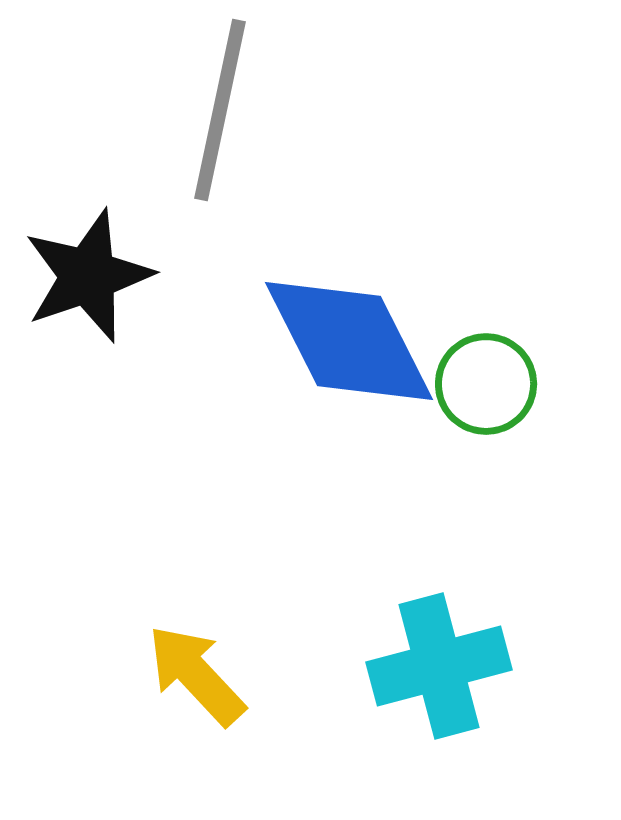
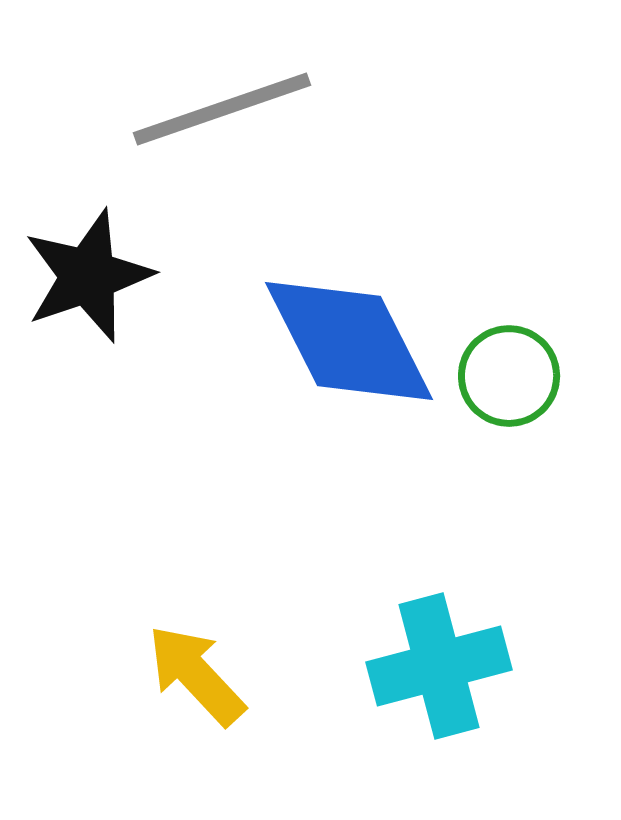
gray line: moved 2 px right, 1 px up; rotated 59 degrees clockwise
green circle: moved 23 px right, 8 px up
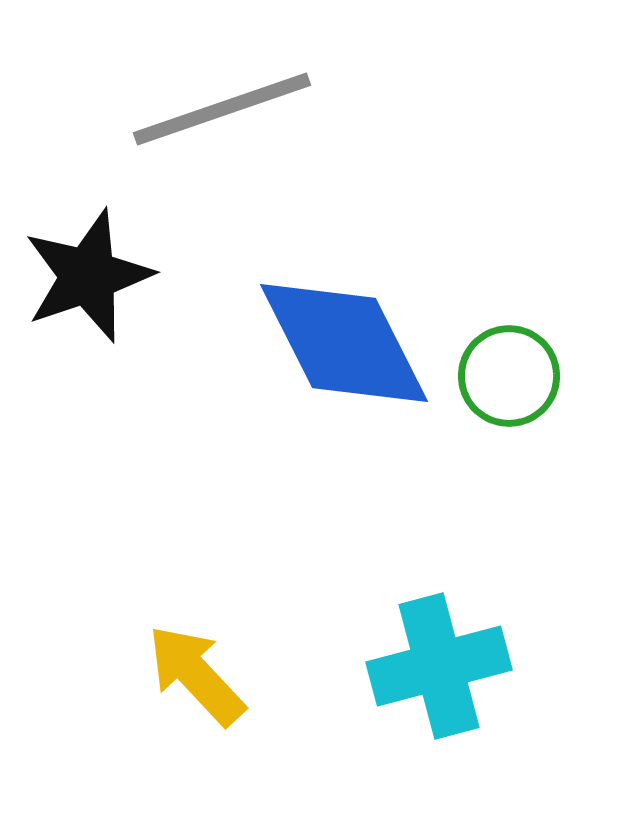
blue diamond: moved 5 px left, 2 px down
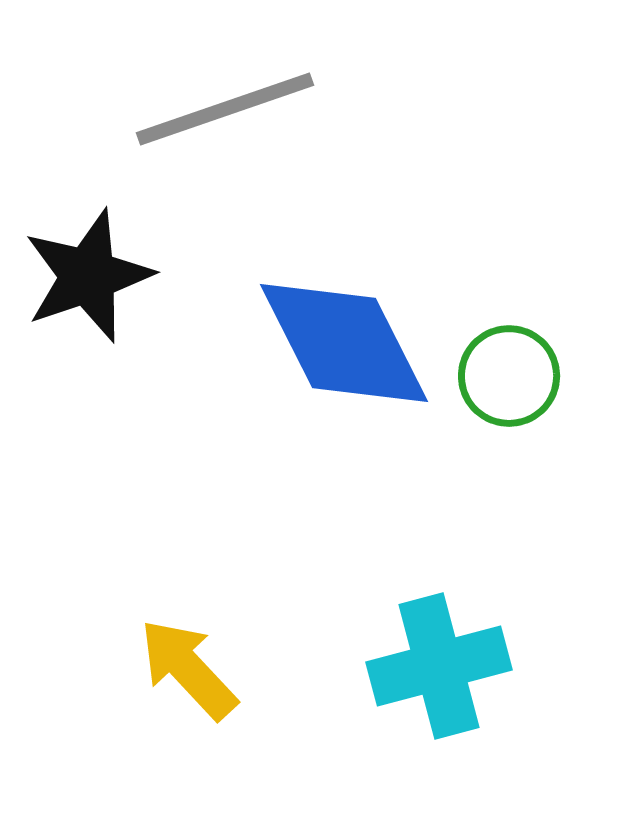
gray line: moved 3 px right
yellow arrow: moved 8 px left, 6 px up
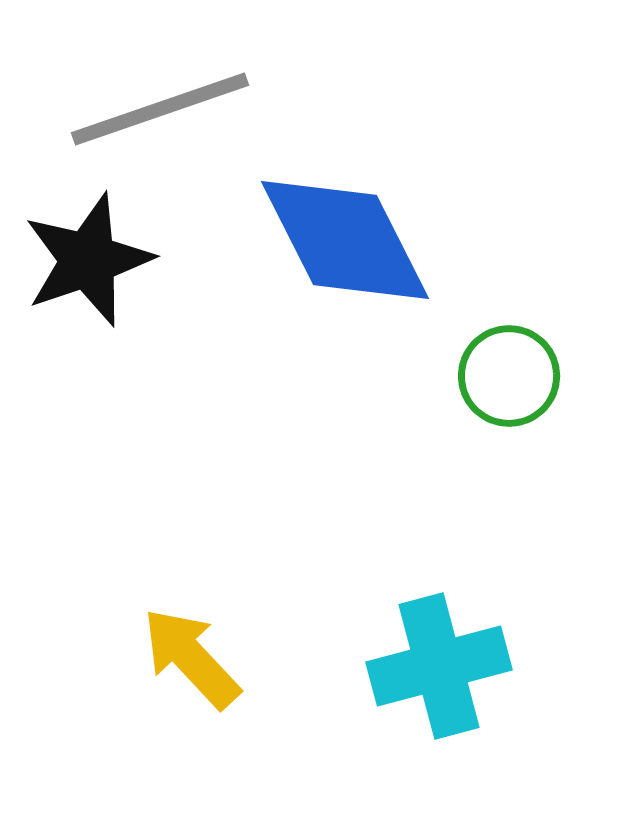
gray line: moved 65 px left
black star: moved 16 px up
blue diamond: moved 1 px right, 103 px up
yellow arrow: moved 3 px right, 11 px up
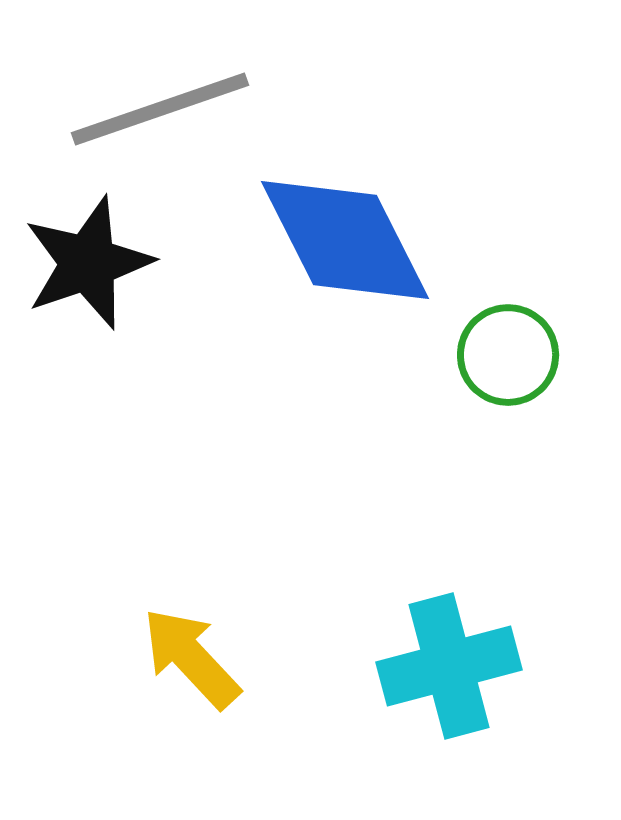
black star: moved 3 px down
green circle: moved 1 px left, 21 px up
cyan cross: moved 10 px right
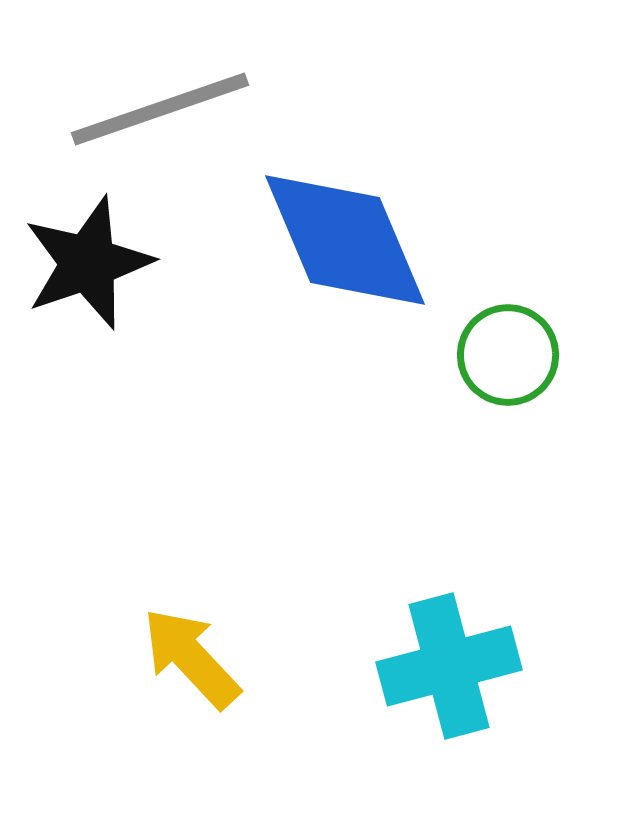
blue diamond: rotated 4 degrees clockwise
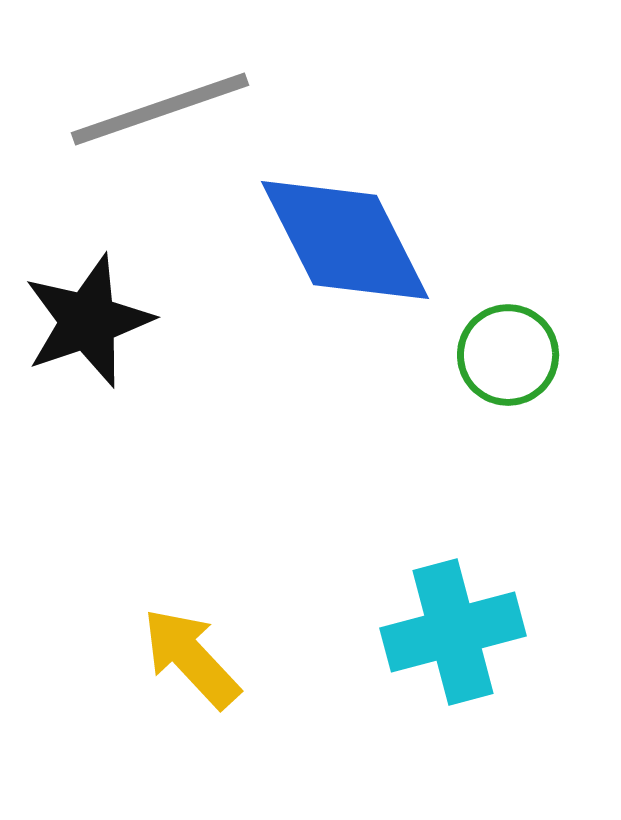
blue diamond: rotated 4 degrees counterclockwise
black star: moved 58 px down
cyan cross: moved 4 px right, 34 px up
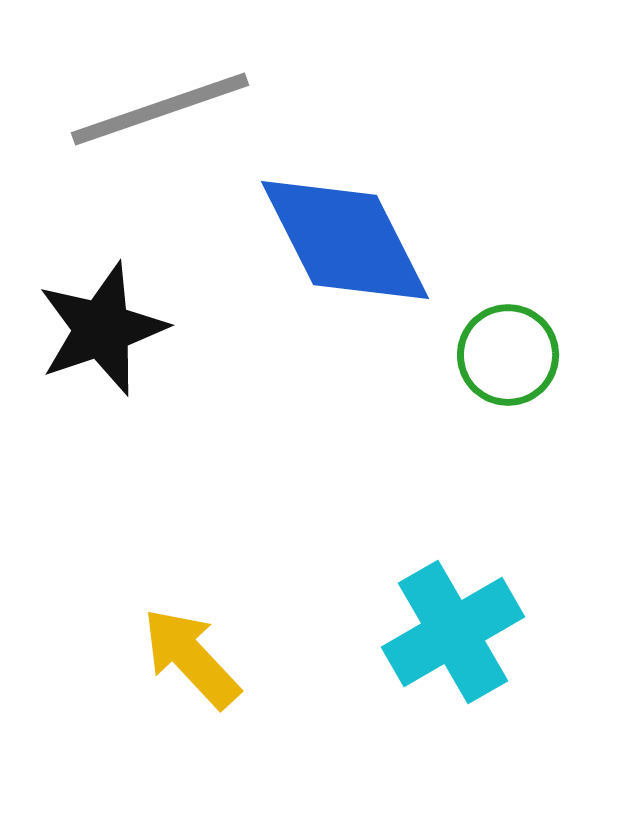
black star: moved 14 px right, 8 px down
cyan cross: rotated 15 degrees counterclockwise
